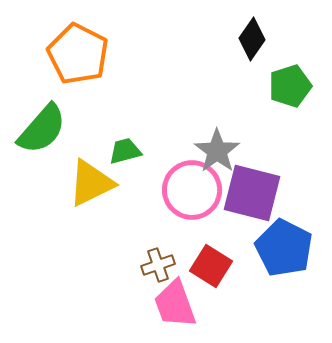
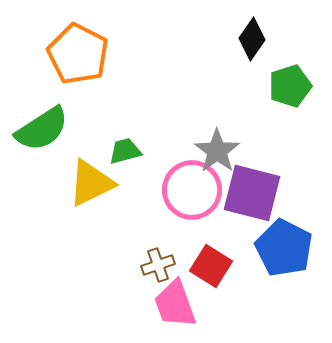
green semicircle: rotated 16 degrees clockwise
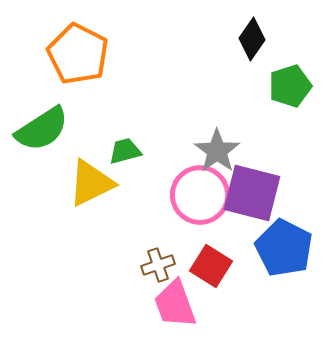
pink circle: moved 8 px right, 5 px down
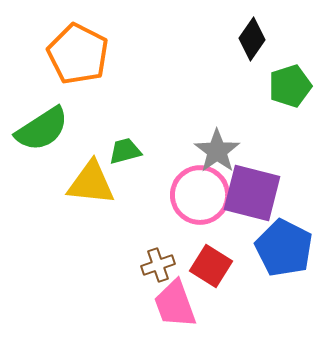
yellow triangle: rotated 32 degrees clockwise
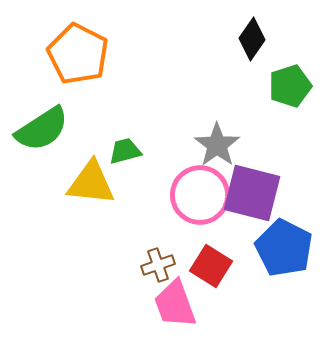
gray star: moved 6 px up
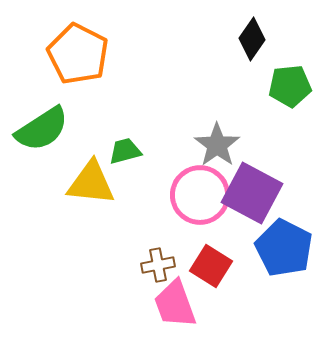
green pentagon: rotated 12 degrees clockwise
purple square: rotated 14 degrees clockwise
brown cross: rotated 8 degrees clockwise
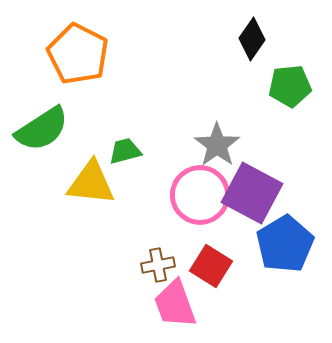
blue pentagon: moved 1 px right, 4 px up; rotated 14 degrees clockwise
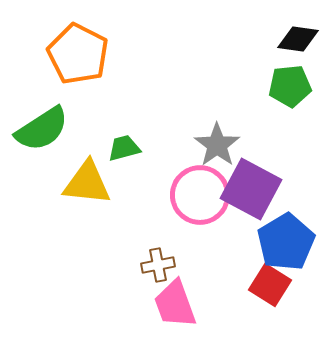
black diamond: moved 46 px right; rotated 63 degrees clockwise
green trapezoid: moved 1 px left, 3 px up
yellow triangle: moved 4 px left
purple square: moved 1 px left, 4 px up
blue pentagon: moved 1 px right, 2 px up
red square: moved 59 px right, 19 px down
